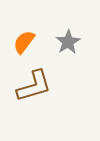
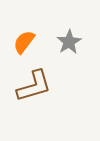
gray star: moved 1 px right
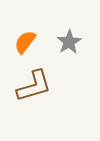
orange semicircle: moved 1 px right
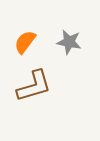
gray star: rotated 30 degrees counterclockwise
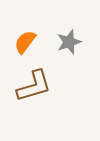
gray star: rotated 30 degrees counterclockwise
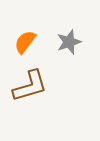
brown L-shape: moved 4 px left
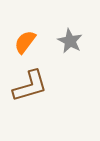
gray star: moved 1 px right, 1 px up; rotated 25 degrees counterclockwise
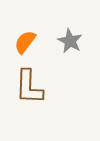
brown L-shape: moved 1 px left, 1 px down; rotated 108 degrees clockwise
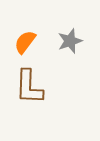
gray star: rotated 25 degrees clockwise
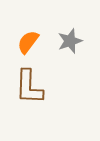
orange semicircle: moved 3 px right
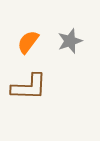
brown L-shape: rotated 90 degrees counterclockwise
